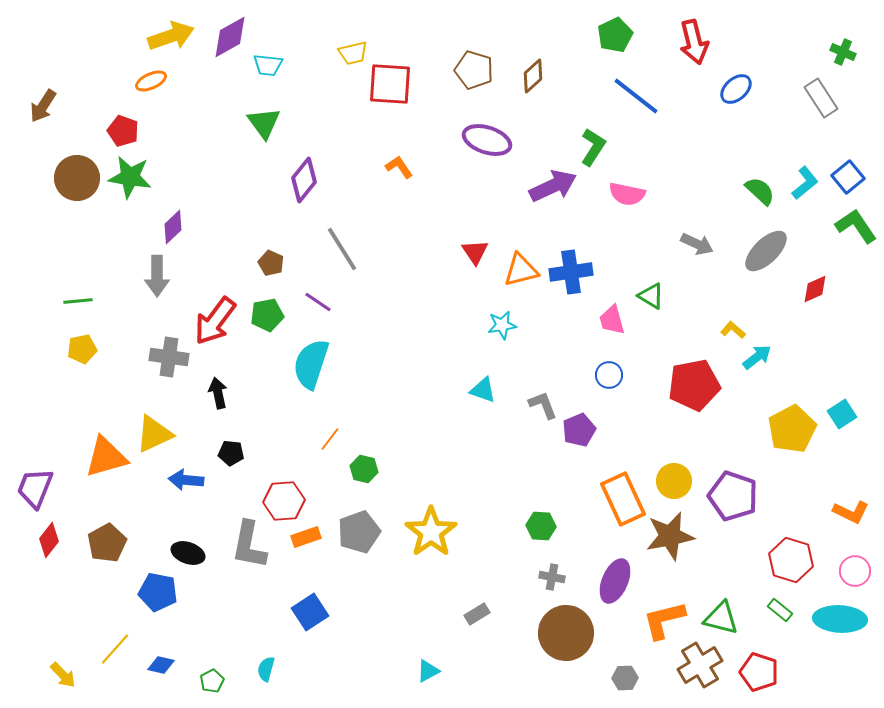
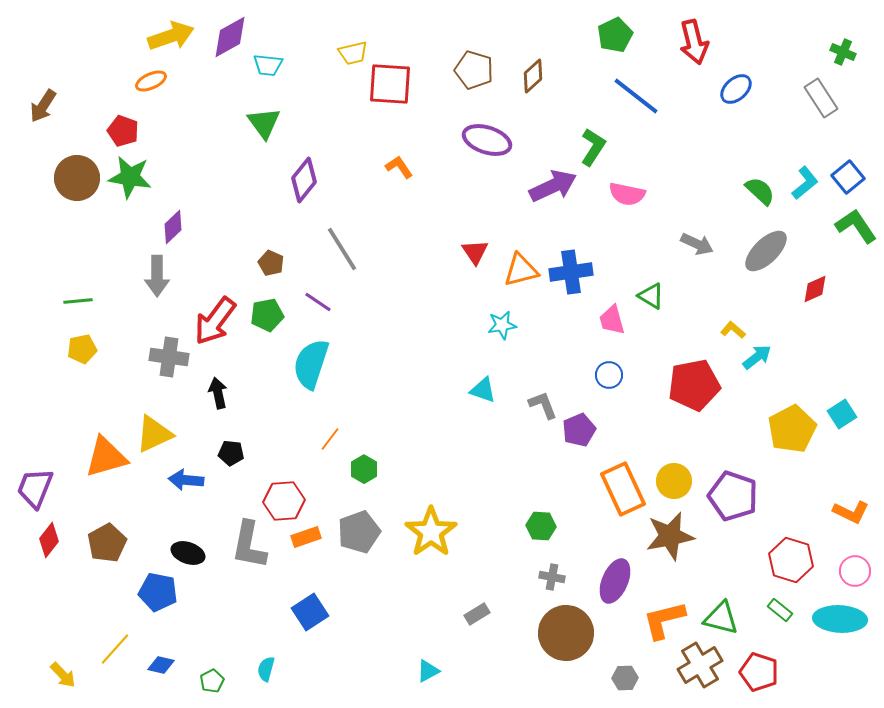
green hexagon at (364, 469): rotated 16 degrees clockwise
orange rectangle at (623, 499): moved 10 px up
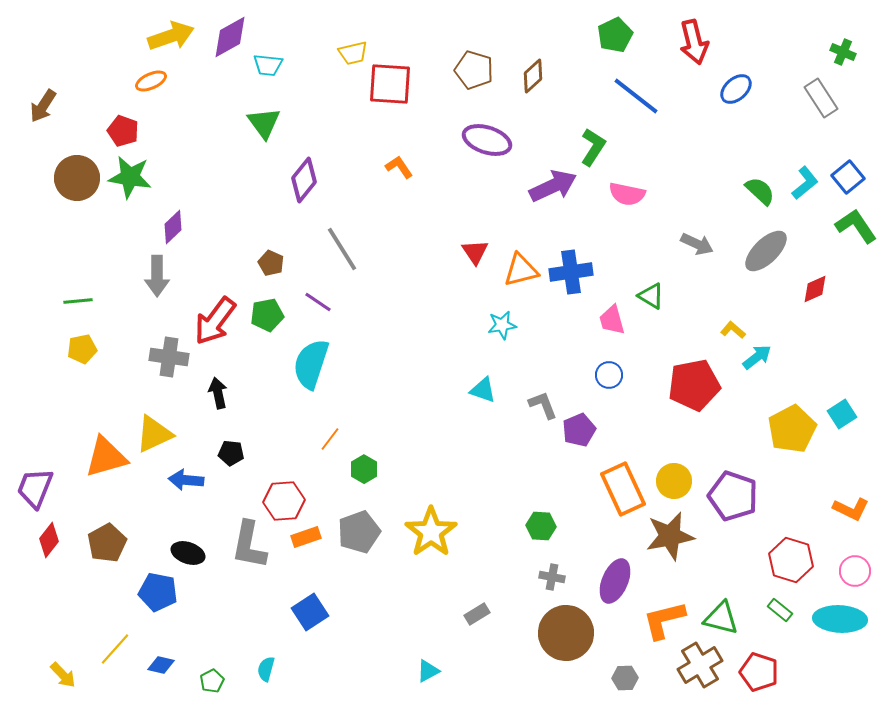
orange L-shape at (851, 512): moved 3 px up
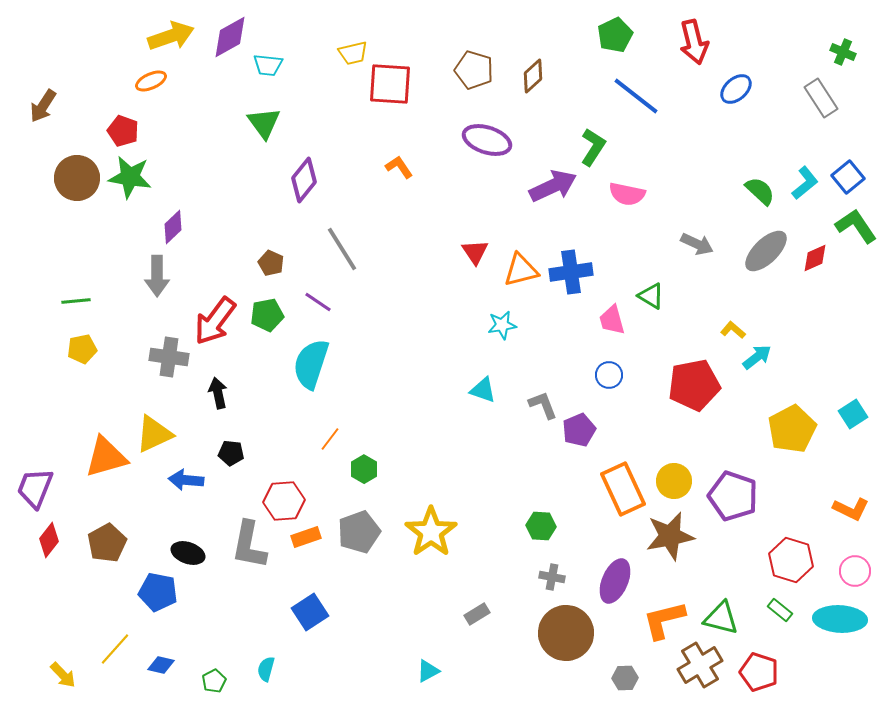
red diamond at (815, 289): moved 31 px up
green line at (78, 301): moved 2 px left
cyan square at (842, 414): moved 11 px right
green pentagon at (212, 681): moved 2 px right
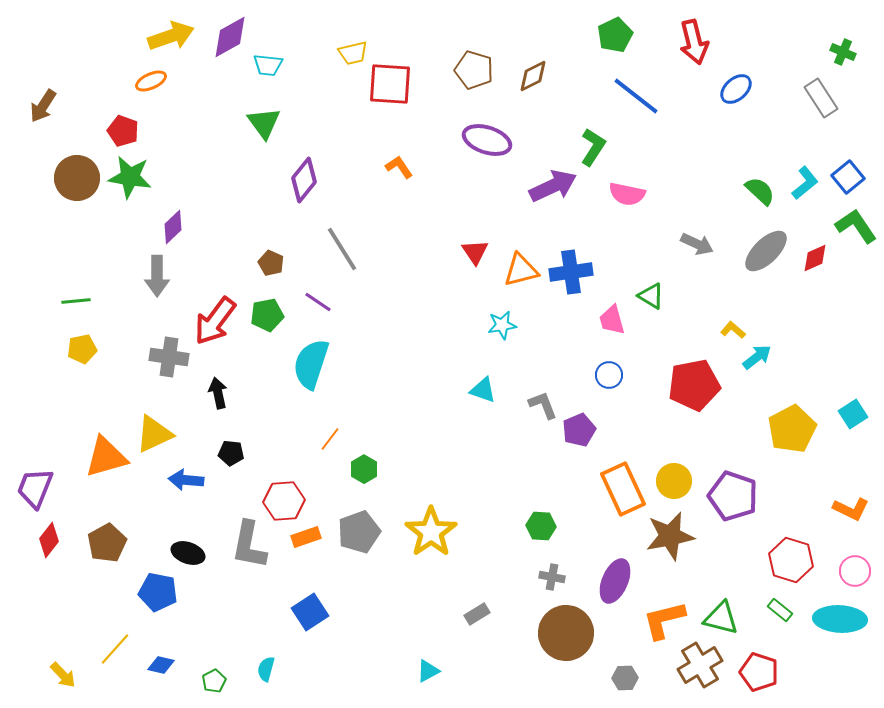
brown diamond at (533, 76): rotated 16 degrees clockwise
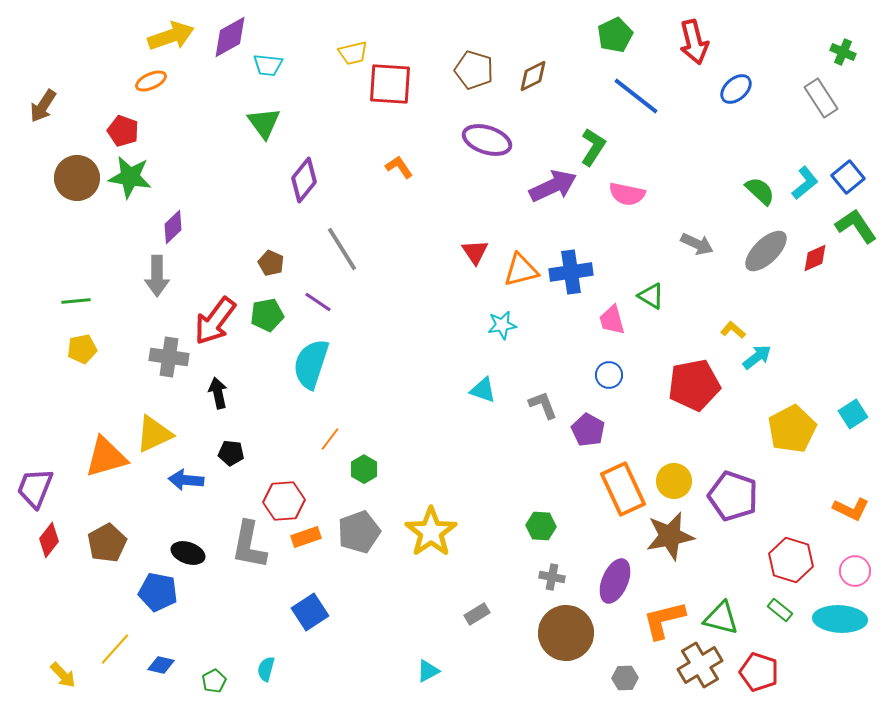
purple pentagon at (579, 430): moved 9 px right; rotated 20 degrees counterclockwise
